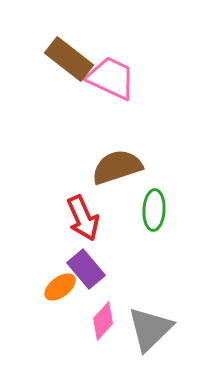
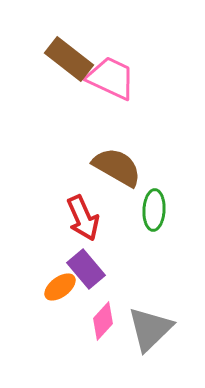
brown semicircle: rotated 48 degrees clockwise
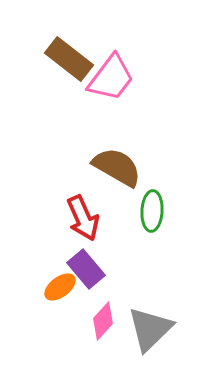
pink trapezoid: rotated 102 degrees clockwise
green ellipse: moved 2 px left, 1 px down
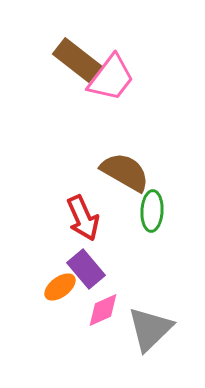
brown rectangle: moved 8 px right, 1 px down
brown semicircle: moved 8 px right, 5 px down
pink diamond: moved 11 px up; rotated 24 degrees clockwise
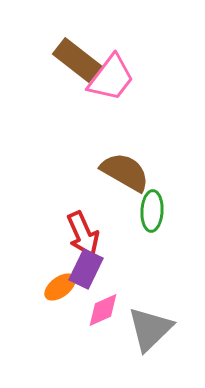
red arrow: moved 16 px down
purple rectangle: rotated 66 degrees clockwise
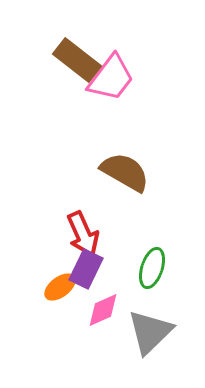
green ellipse: moved 57 px down; rotated 15 degrees clockwise
gray triangle: moved 3 px down
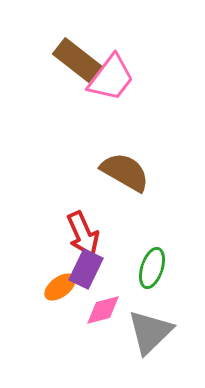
pink diamond: rotated 9 degrees clockwise
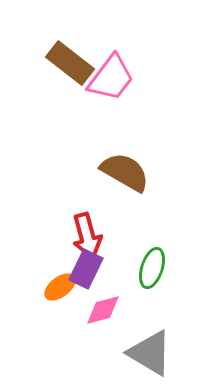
brown rectangle: moved 7 px left, 3 px down
red arrow: moved 4 px right, 2 px down; rotated 9 degrees clockwise
gray triangle: moved 21 px down; rotated 45 degrees counterclockwise
